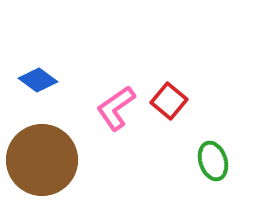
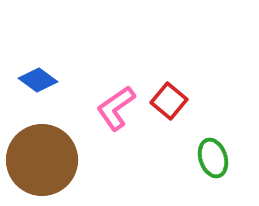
green ellipse: moved 3 px up
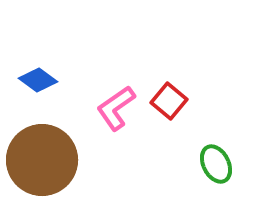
green ellipse: moved 3 px right, 6 px down; rotated 9 degrees counterclockwise
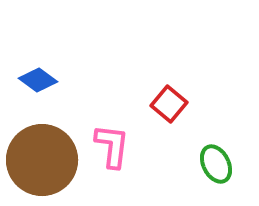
red square: moved 3 px down
pink L-shape: moved 4 px left, 38 px down; rotated 132 degrees clockwise
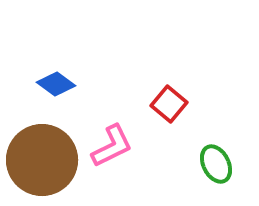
blue diamond: moved 18 px right, 4 px down
pink L-shape: rotated 57 degrees clockwise
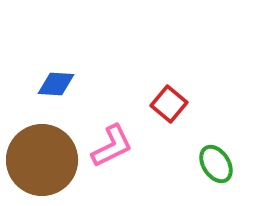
blue diamond: rotated 33 degrees counterclockwise
green ellipse: rotated 6 degrees counterclockwise
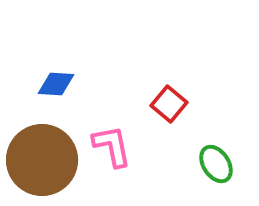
pink L-shape: rotated 75 degrees counterclockwise
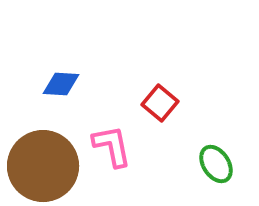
blue diamond: moved 5 px right
red square: moved 9 px left, 1 px up
brown circle: moved 1 px right, 6 px down
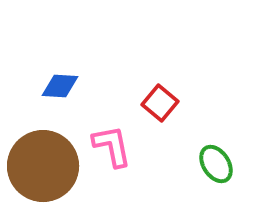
blue diamond: moved 1 px left, 2 px down
